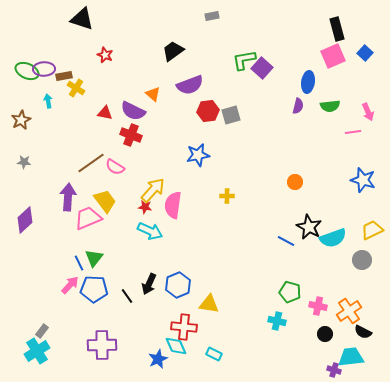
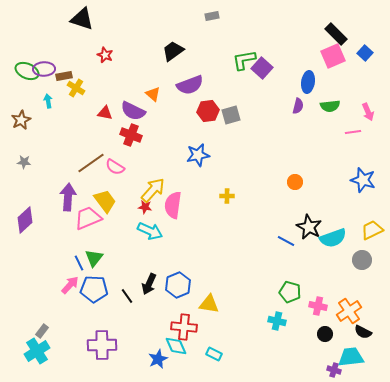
black rectangle at (337, 29): moved 1 px left, 5 px down; rotated 30 degrees counterclockwise
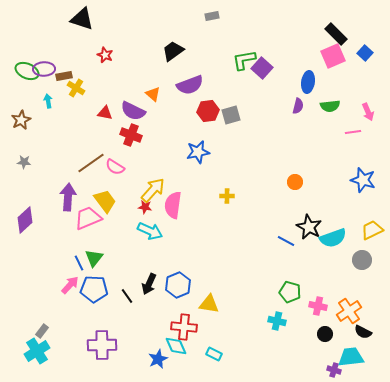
blue star at (198, 155): moved 3 px up
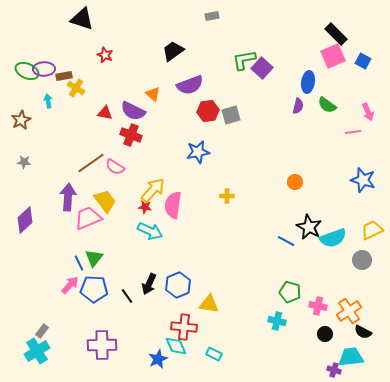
blue square at (365, 53): moved 2 px left, 8 px down; rotated 14 degrees counterclockwise
green semicircle at (330, 106): moved 3 px left, 1 px up; rotated 42 degrees clockwise
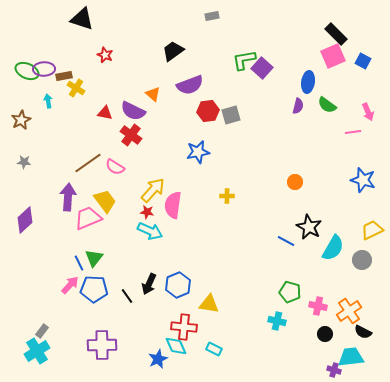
red cross at (131, 135): rotated 15 degrees clockwise
brown line at (91, 163): moved 3 px left
red star at (145, 207): moved 2 px right, 5 px down
cyan semicircle at (333, 238): moved 10 px down; rotated 40 degrees counterclockwise
cyan rectangle at (214, 354): moved 5 px up
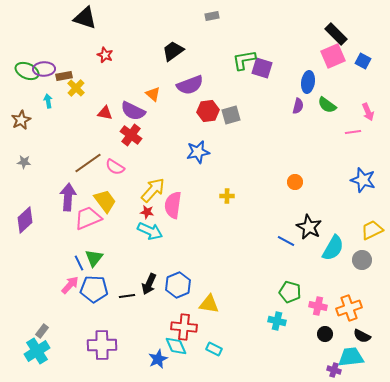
black triangle at (82, 19): moved 3 px right, 1 px up
purple square at (262, 68): rotated 25 degrees counterclockwise
yellow cross at (76, 88): rotated 12 degrees clockwise
black line at (127, 296): rotated 63 degrees counterclockwise
orange cross at (349, 311): moved 3 px up; rotated 15 degrees clockwise
black semicircle at (363, 332): moved 1 px left, 4 px down
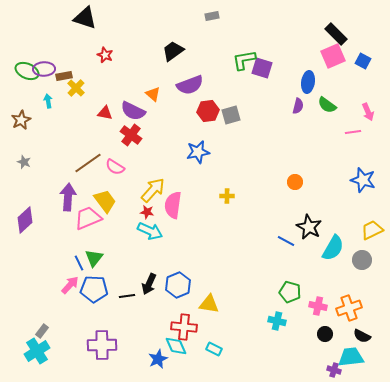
gray star at (24, 162): rotated 16 degrees clockwise
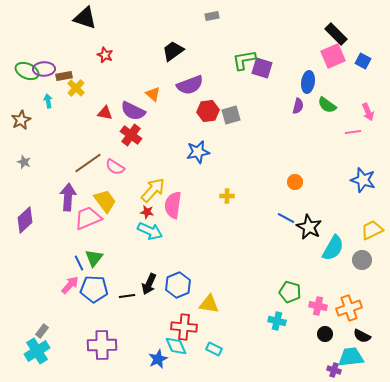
blue line at (286, 241): moved 23 px up
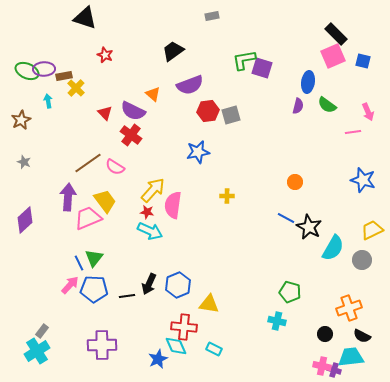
blue square at (363, 61): rotated 14 degrees counterclockwise
red triangle at (105, 113): rotated 35 degrees clockwise
pink cross at (318, 306): moved 4 px right, 60 px down
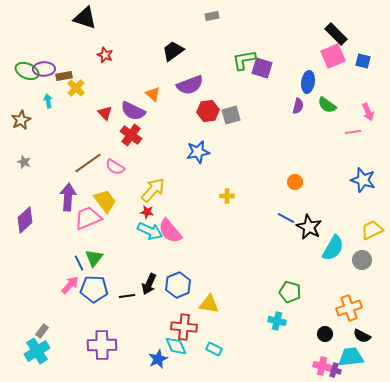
pink semicircle at (173, 205): moved 3 px left, 26 px down; rotated 48 degrees counterclockwise
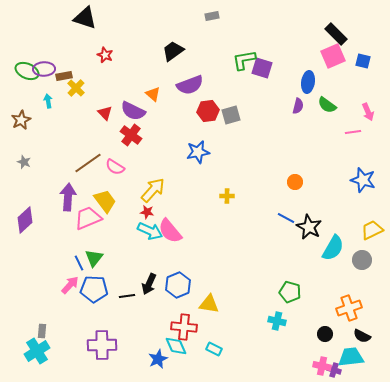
gray rectangle at (42, 331): rotated 32 degrees counterclockwise
